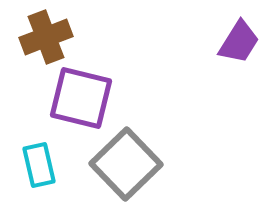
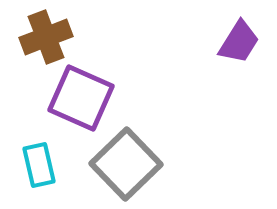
purple square: rotated 10 degrees clockwise
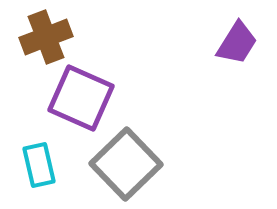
purple trapezoid: moved 2 px left, 1 px down
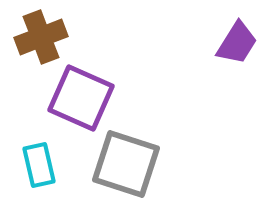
brown cross: moved 5 px left
gray square: rotated 28 degrees counterclockwise
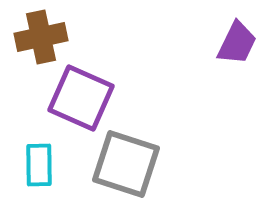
brown cross: rotated 9 degrees clockwise
purple trapezoid: rotated 6 degrees counterclockwise
cyan rectangle: rotated 12 degrees clockwise
